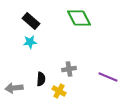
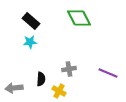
purple line: moved 4 px up
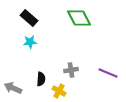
black rectangle: moved 2 px left, 3 px up
gray cross: moved 2 px right, 1 px down
gray arrow: moved 1 px left; rotated 30 degrees clockwise
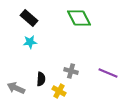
gray cross: moved 1 px down; rotated 24 degrees clockwise
gray arrow: moved 3 px right
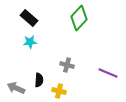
green diamond: rotated 70 degrees clockwise
gray cross: moved 4 px left, 6 px up
black semicircle: moved 2 px left, 1 px down
yellow cross: rotated 16 degrees counterclockwise
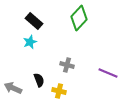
black rectangle: moved 5 px right, 3 px down
cyan star: rotated 16 degrees counterclockwise
black semicircle: rotated 24 degrees counterclockwise
gray arrow: moved 3 px left
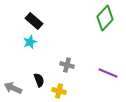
green diamond: moved 26 px right
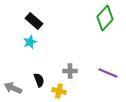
gray cross: moved 3 px right, 6 px down; rotated 16 degrees counterclockwise
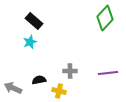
purple line: rotated 30 degrees counterclockwise
black semicircle: rotated 80 degrees counterclockwise
